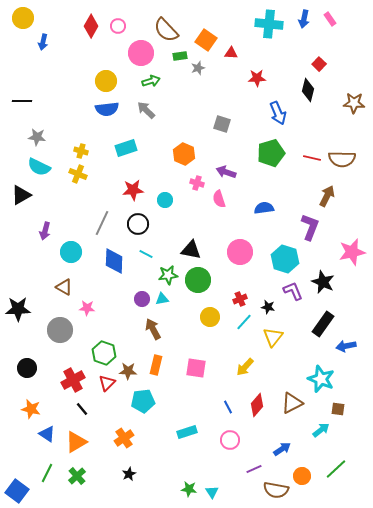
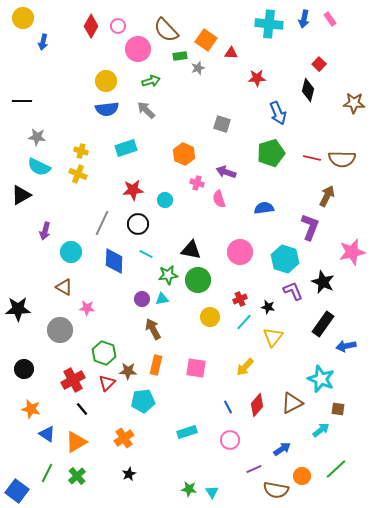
pink circle at (141, 53): moved 3 px left, 4 px up
black circle at (27, 368): moved 3 px left, 1 px down
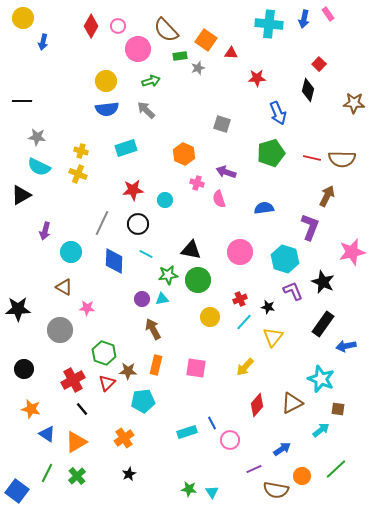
pink rectangle at (330, 19): moved 2 px left, 5 px up
blue line at (228, 407): moved 16 px left, 16 px down
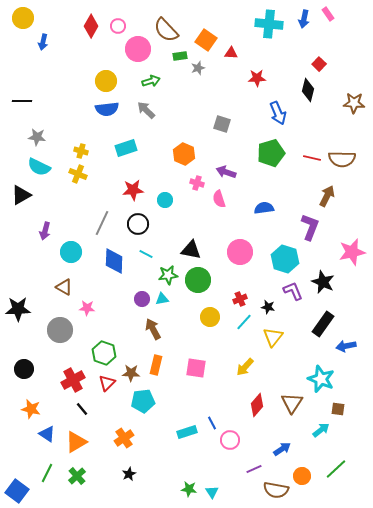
brown star at (128, 371): moved 3 px right, 2 px down
brown triangle at (292, 403): rotated 30 degrees counterclockwise
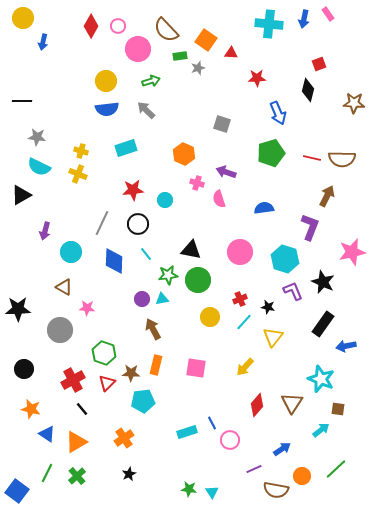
red square at (319, 64): rotated 24 degrees clockwise
cyan line at (146, 254): rotated 24 degrees clockwise
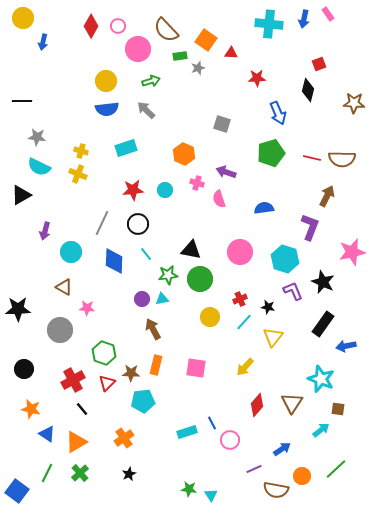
cyan circle at (165, 200): moved 10 px up
green circle at (198, 280): moved 2 px right, 1 px up
green cross at (77, 476): moved 3 px right, 3 px up
cyan triangle at (212, 492): moved 1 px left, 3 px down
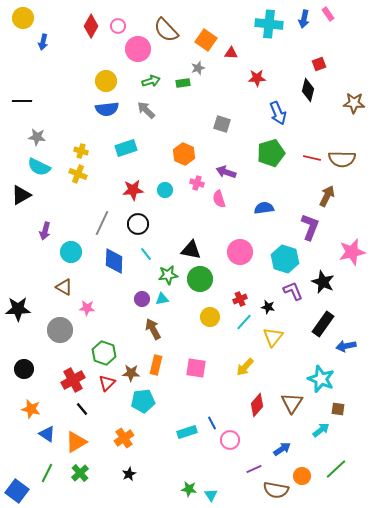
green rectangle at (180, 56): moved 3 px right, 27 px down
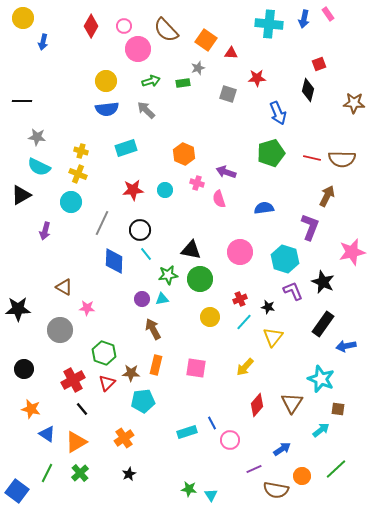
pink circle at (118, 26): moved 6 px right
gray square at (222, 124): moved 6 px right, 30 px up
black circle at (138, 224): moved 2 px right, 6 px down
cyan circle at (71, 252): moved 50 px up
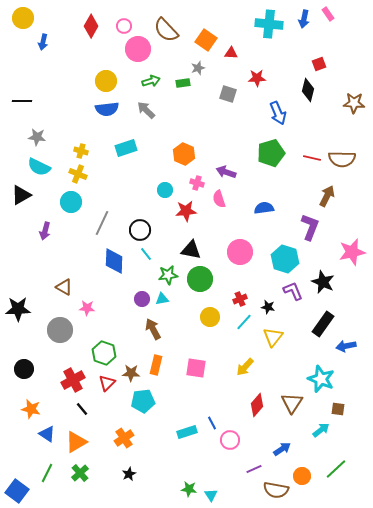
red star at (133, 190): moved 53 px right, 21 px down
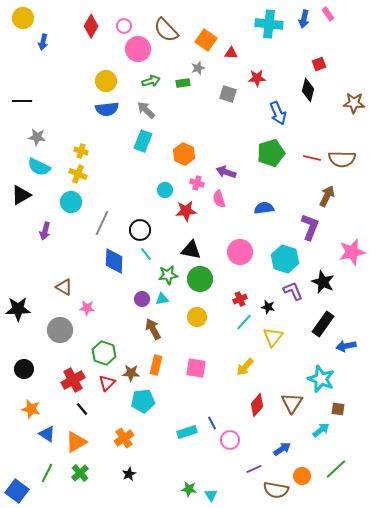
cyan rectangle at (126, 148): moved 17 px right, 7 px up; rotated 50 degrees counterclockwise
yellow circle at (210, 317): moved 13 px left
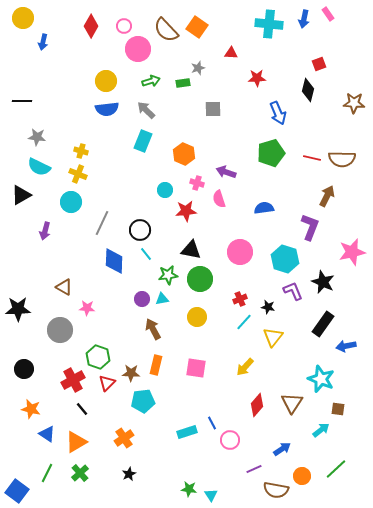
orange square at (206, 40): moved 9 px left, 13 px up
gray square at (228, 94): moved 15 px left, 15 px down; rotated 18 degrees counterclockwise
green hexagon at (104, 353): moved 6 px left, 4 px down
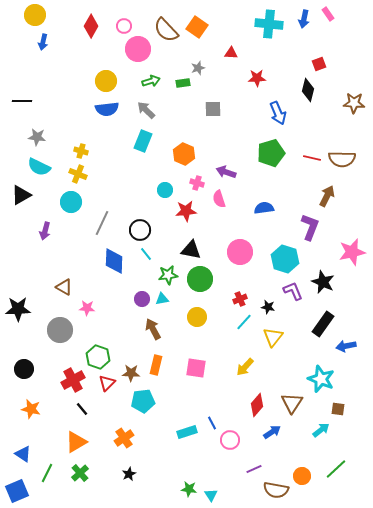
yellow circle at (23, 18): moved 12 px right, 3 px up
blue triangle at (47, 434): moved 24 px left, 20 px down
blue arrow at (282, 449): moved 10 px left, 17 px up
blue square at (17, 491): rotated 30 degrees clockwise
